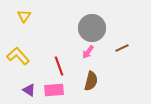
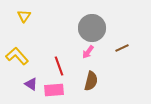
yellow L-shape: moved 1 px left
purple triangle: moved 2 px right, 6 px up
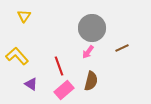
pink rectangle: moved 10 px right; rotated 36 degrees counterclockwise
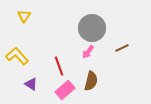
pink rectangle: moved 1 px right
